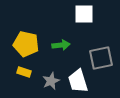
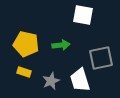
white square: moved 1 px left, 1 px down; rotated 10 degrees clockwise
white trapezoid: moved 2 px right, 1 px up
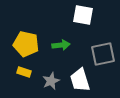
gray square: moved 2 px right, 4 px up
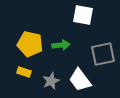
yellow pentagon: moved 4 px right
white trapezoid: rotated 20 degrees counterclockwise
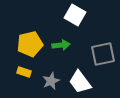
white square: moved 8 px left; rotated 20 degrees clockwise
yellow pentagon: rotated 25 degrees counterclockwise
white trapezoid: moved 2 px down
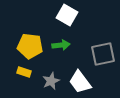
white square: moved 8 px left
yellow pentagon: moved 2 px down; rotated 20 degrees clockwise
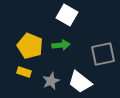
yellow pentagon: rotated 15 degrees clockwise
white trapezoid: rotated 15 degrees counterclockwise
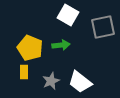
white square: moved 1 px right
yellow pentagon: moved 2 px down
gray square: moved 27 px up
yellow rectangle: rotated 72 degrees clockwise
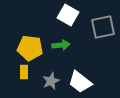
yellow pentagon: rotated 15 degrees counterclockwise
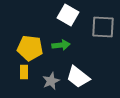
gray square: rotated 15 degrees clockwise
white trapezoid: moved 2 px left, 5 px up
